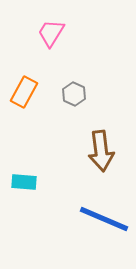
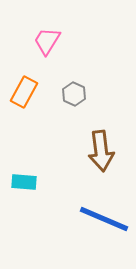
pink trapezoid: moved 4 px left, 8 px down
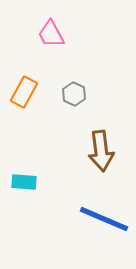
pink trapezoid: moved 4 px right, 7 px up; rotated 60 degrees counterclockwise
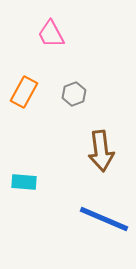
gray hexagon: rotated 15 degrees clockwise
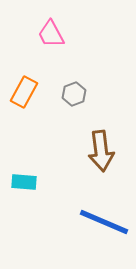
blue line: moved 3 px down
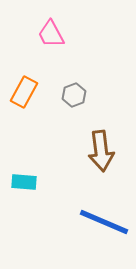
gray hexagon: moved 1 px down
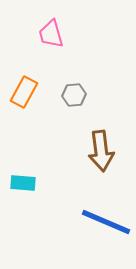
pink trapezoid: rotated 12 degrees clockwise
gray hexagon: rotated 15 degrees clockwise
cyan rectangle: moved 1 px left, 1 px down
blue line: moved 2 px right
